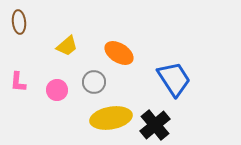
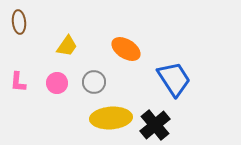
yellow trapezoid: rotated 15 degrees counterclockwise
orange ellipse: moved 7 px right, 4 px up
pink circle: moved 7 px up
yellow ellipse: rotated 6 degrees clockwise
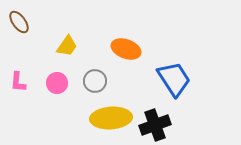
brown ellipse: rotated 30 degrees counterclockwise
orange ellipse: rotated 12 degrees counterclockwise
gray circle: moved 1 px right, 1 px up
black cross: rotated 20 degrees clockwise
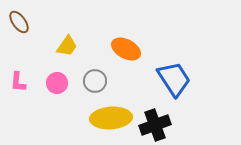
orange ellipse: rotated 8 degrees clockwise
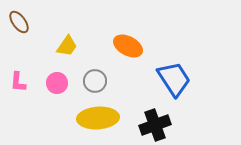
orange ellipse: moved 2 px right, 3 px up
yellow ellipse: moved 13 px left
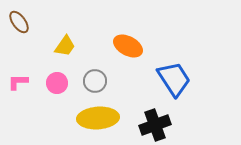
yellow trapezoid: moved 2 px left
pink L-shape: rotated 85 degrees clockwise
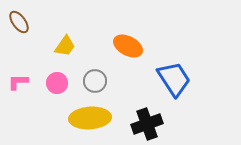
yellow ellipse: moved 8 px left
black cross: moved 8 px left, 1 px up
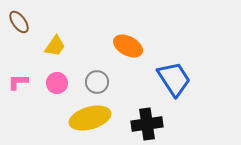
yellow trapezoid: moved 10 px left
gray circle: moved 2 px right, 1 px down
yellow ellipse: rotated 12 degrees counterclockwise
black cross: rotated 12 degrees clockwise
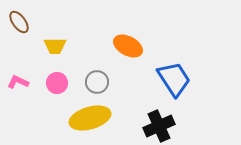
yellow trapezoid: rotated 55 degrees clockwise
pink L-shape: rotated 25 degrees clockwise
black cross: moved 12 px right, 2 px down; rotated 16 degrees counterclockwise
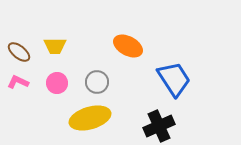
brown ellipse: moved 30 px down; rotated 15 degrees counterclockwise
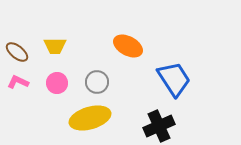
brown ellipse: moved 2 px left
